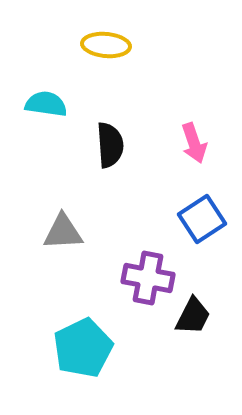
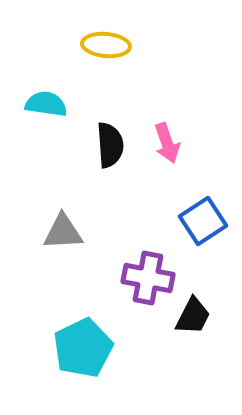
pink arrow: moved 27 px left
blue square: moved 1 px right, 2 px down
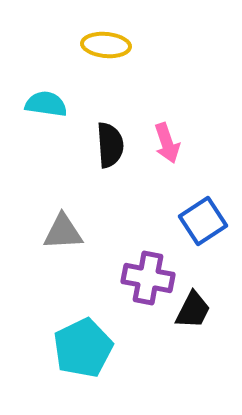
black trapezoid: moved 6 px up
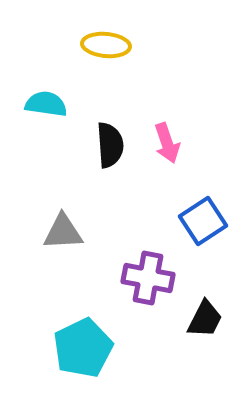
black trapezoid: moved 12 px right, 9 px down
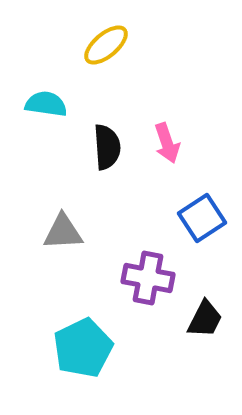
yellow ellipse: rotated 45 degrees counterclockwise
black semicircle: moved 3 px left, 2 px down
blue square: moved 1 px left, 3 px up
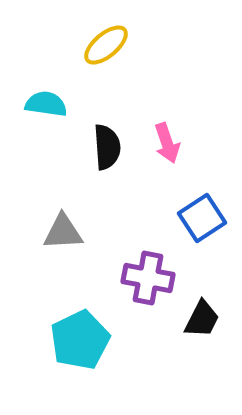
black trapezoid: moved 3 px left
cyan pentagon: moved 3 px left, 8 px up
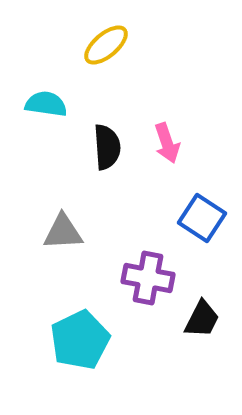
blue square: rotated 24 degrees counterclockwise
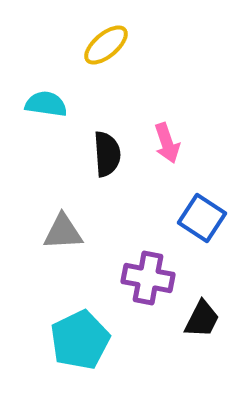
black semicircle: moved 7 px down
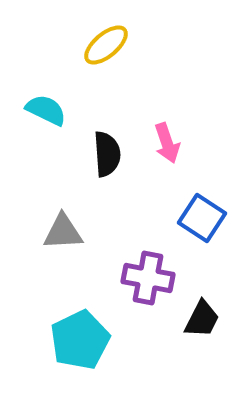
cyan semicircle: moved 6 px down; rotated 18 degrees clockwise
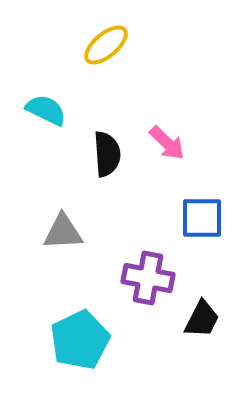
pink arrow: rotated 27 degrees counterclockwise
blue square: rotated 33 degrees counterclockwise
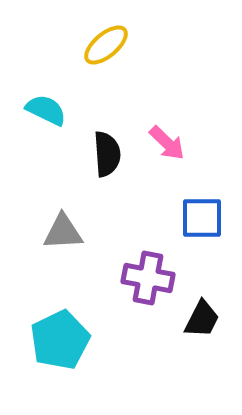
cyan pentagon: moved 20 px left
